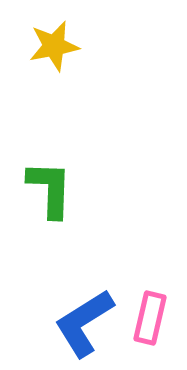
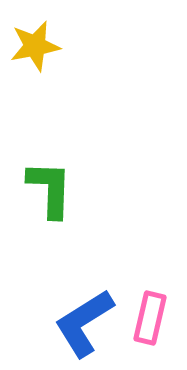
yellow star: moved 19 px left
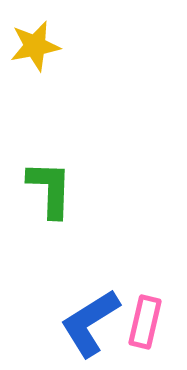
pink rectangle: moved 5 px left, 4 px down
blue L-shape: moved 6 px right
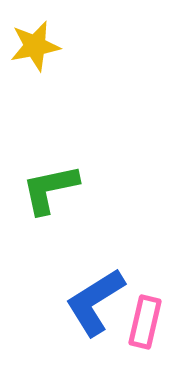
green L-shape: rotated 104 degrees counterclockwise
blue L-shape: moved 5 px right, 21 px up
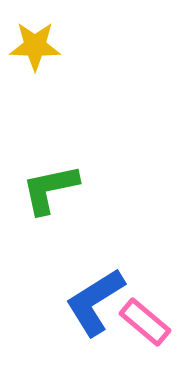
yellow star: rotated 12 degrees clockwise
pink rectangle: rotated 63 degrees counterclockwise
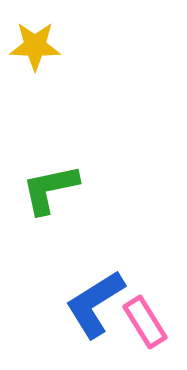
blue L-shape: moved 2 px down
pink rectangle: rotated 18 degrees clockwise
